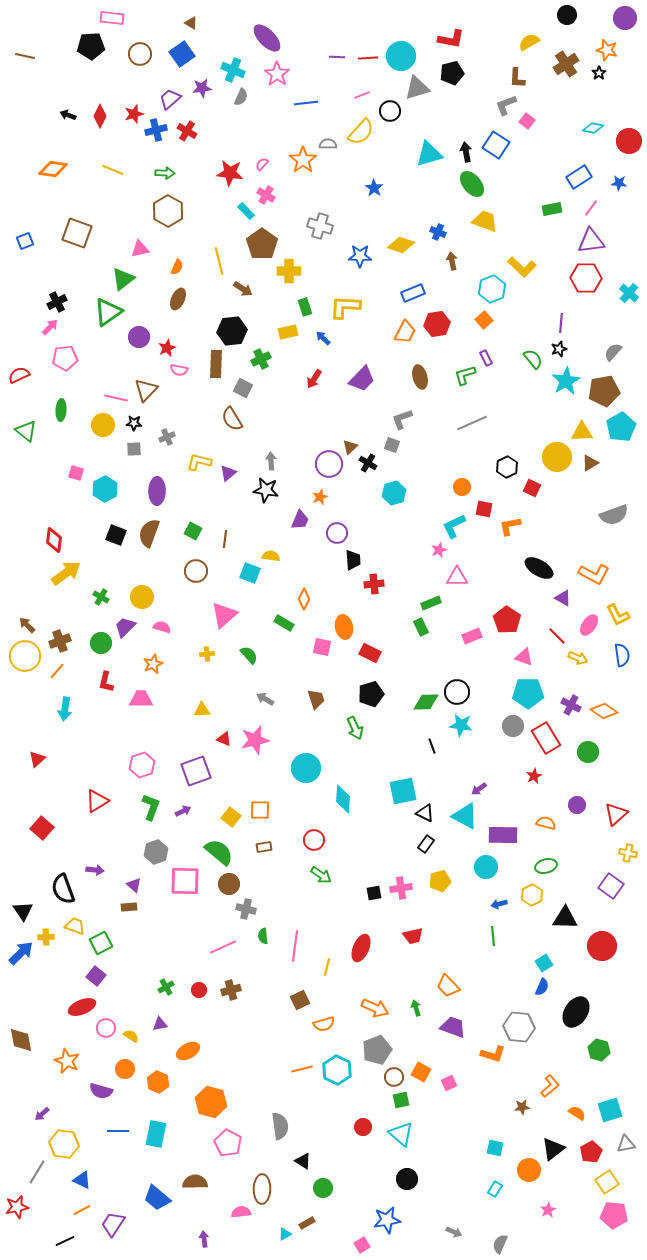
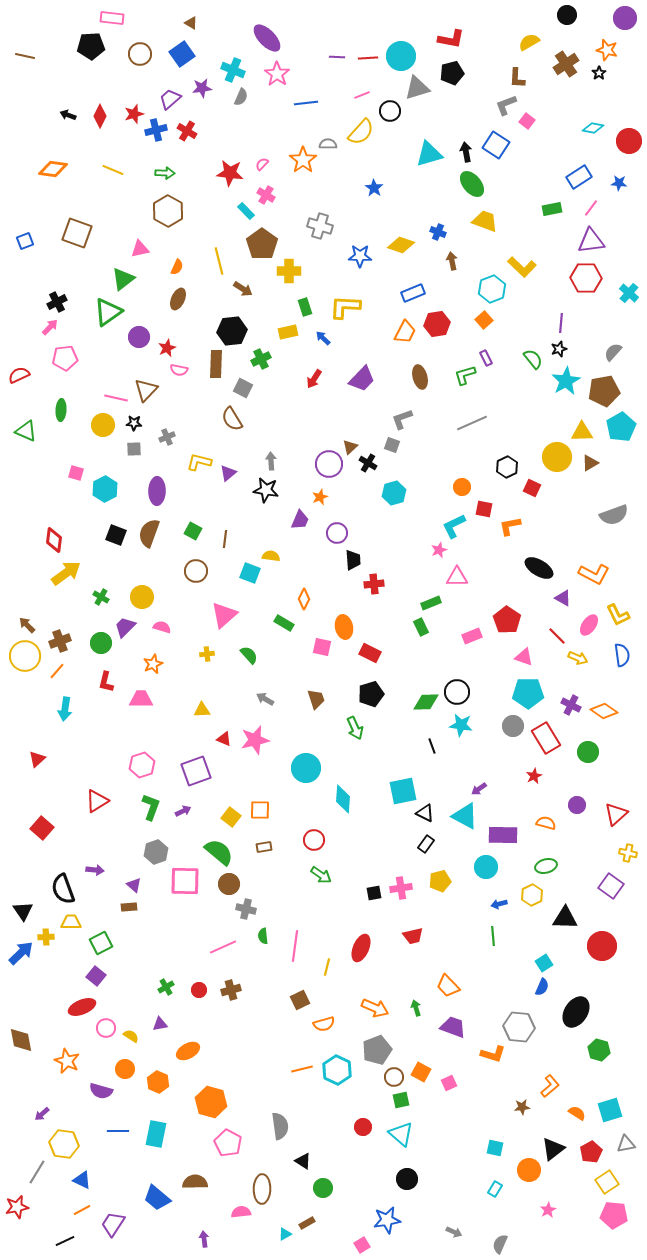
green triangle at (26, 431): rotated 15 degrees counterclockwise
yellow trapezoid at (75, 926): moved 4 px left, 4 px up; rotated 20 degrees counterclockwise
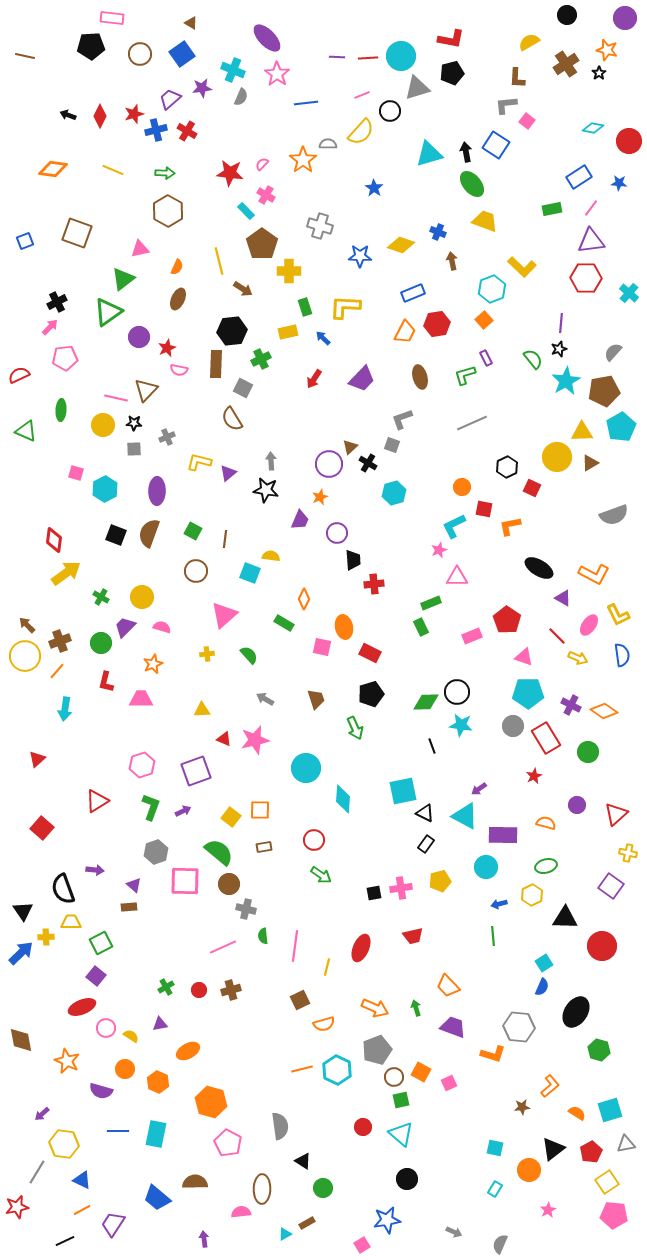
gray L-shape at (506, 105): rotated 15 degrees clockwise
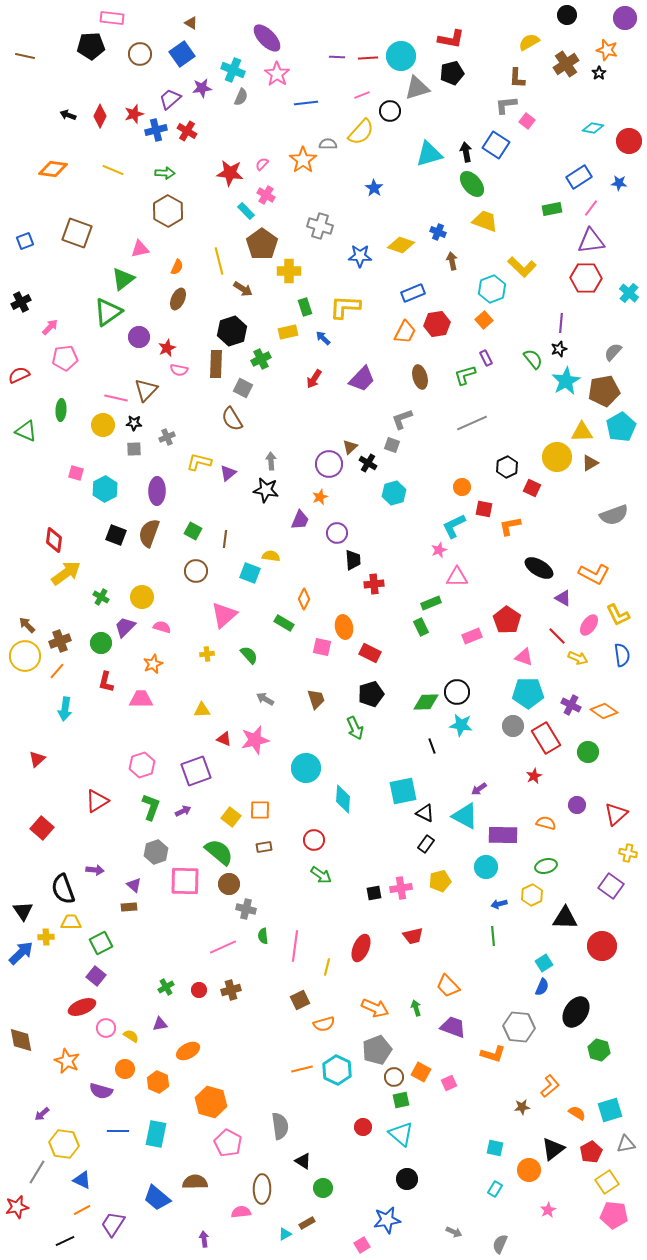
black cross at (57, 302): moved 36 px left
black hexagon at (232, 331): rotated 12 degrees counterclockwise
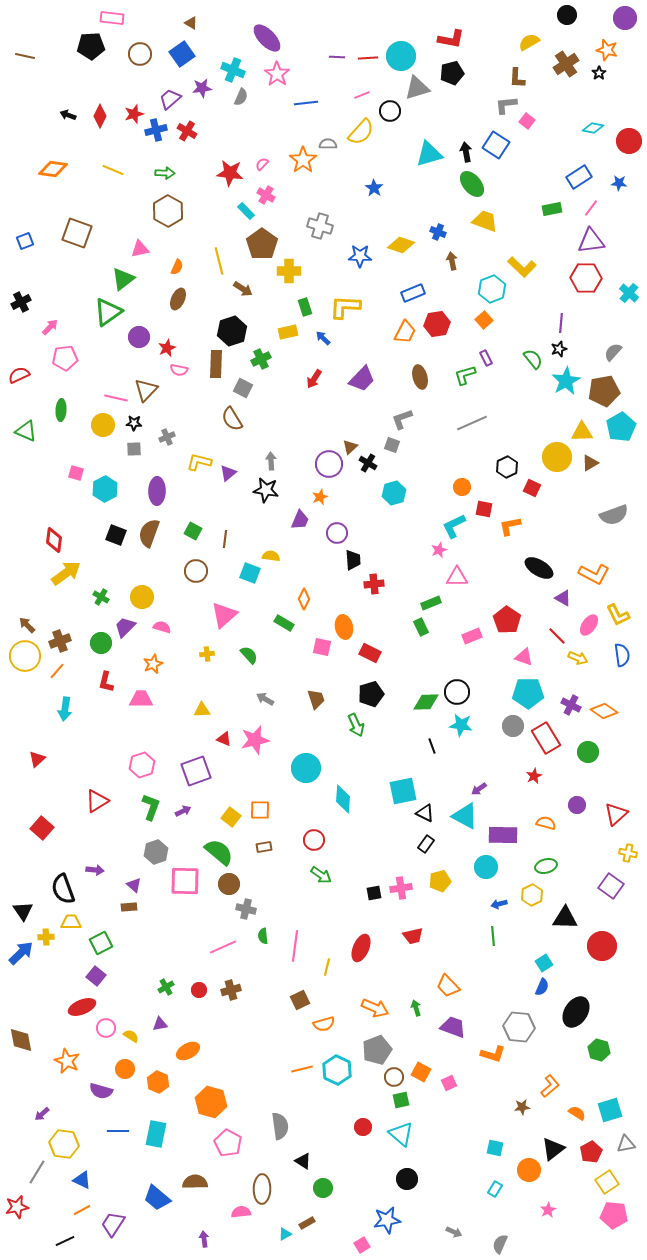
green arrow at (355, 728): moved 1 px right, 3 px up
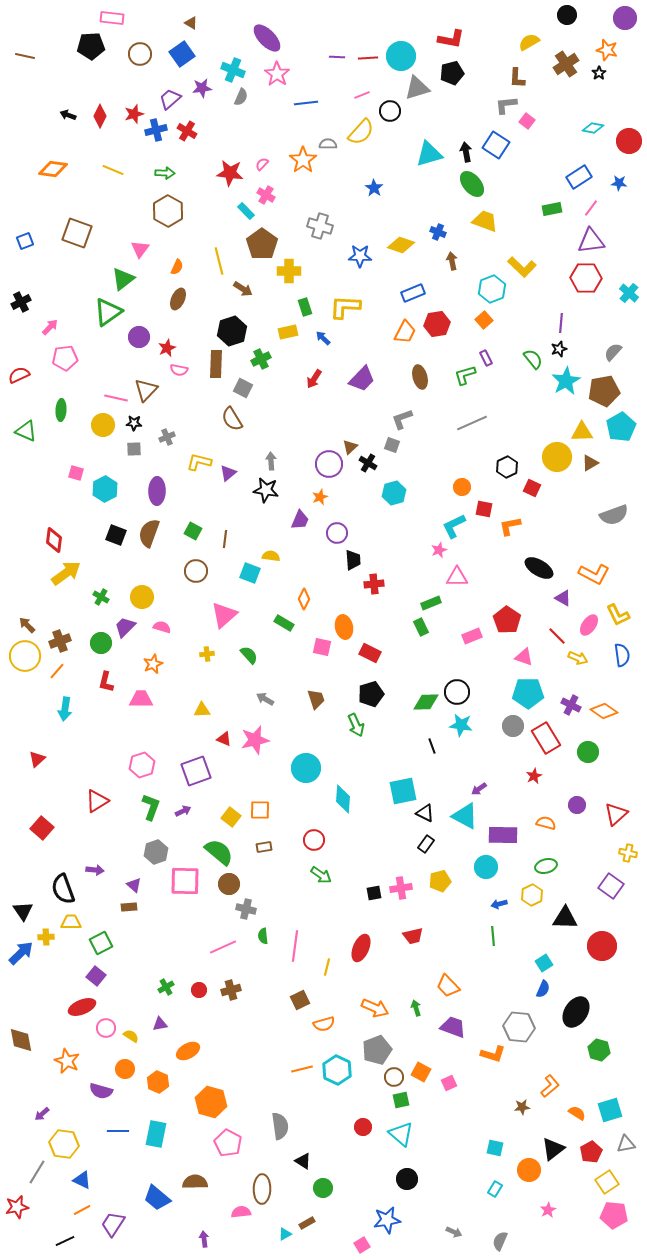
pink triangle at (140, 249): rotated 42 degrees counterclockwise
blue semicircle at (542, 987): moved 1 px right, 2 px down
gray semicircle at (500, 1244): moved 3 px up
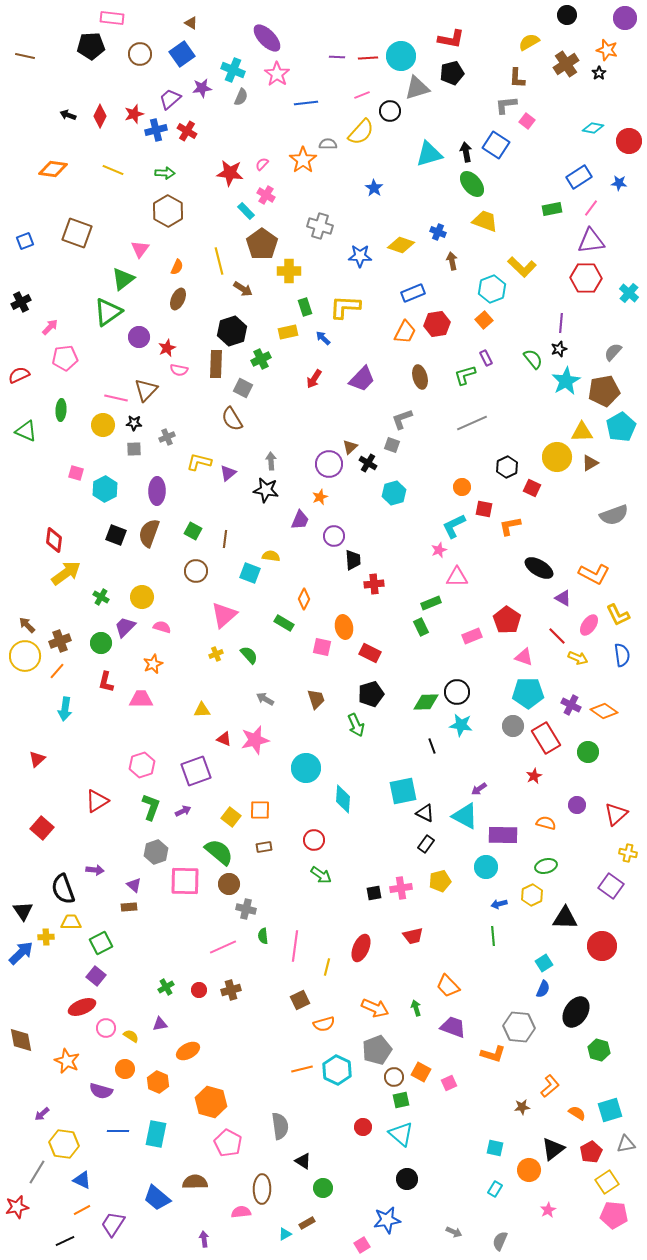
purple circle at (337, 533): moved 3 px left, 3 px down
yellow cross at (207, 654): moved 9 px right; rotated 16 degrees counterclockwise
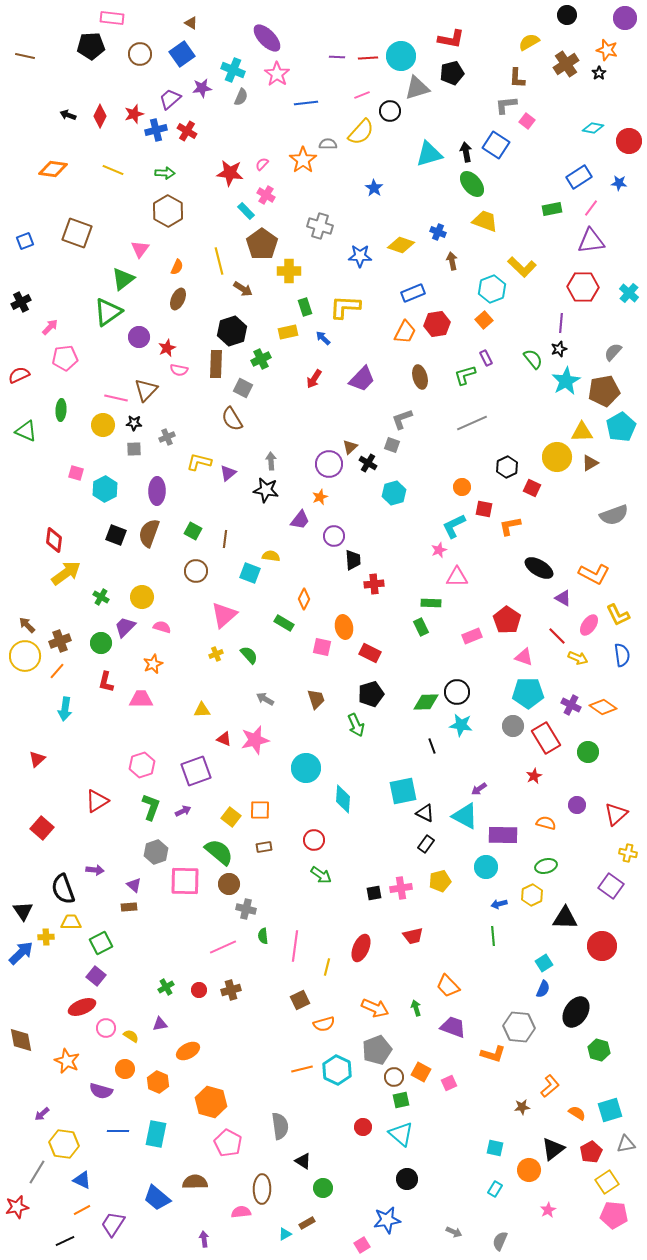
red hexagon at (586, 278): moved 3 px left, 9 px down
purple trapezoid at (300, 520): rotated 15 degrees clockwise
green rectangle at (431, 603): rotated 24 degrees clockwise
orange diamond at (604, 711): moved 1 px left, 4 px up
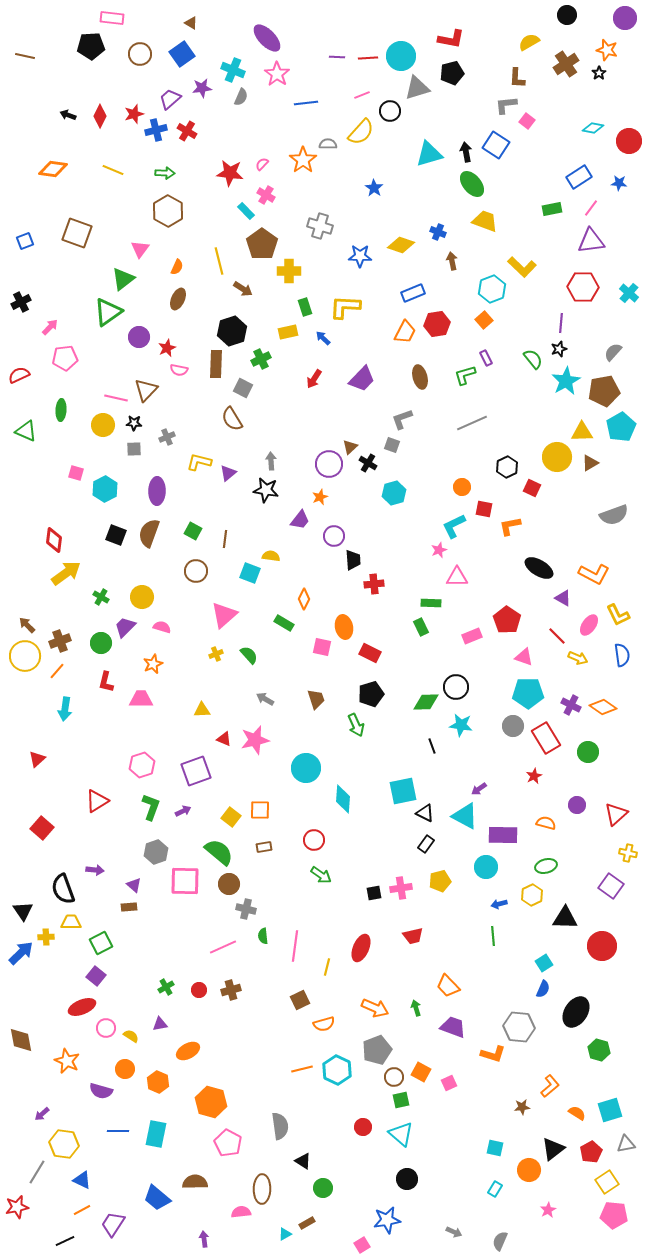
black circle at (457, 692): moved 1 px left, 5 px up
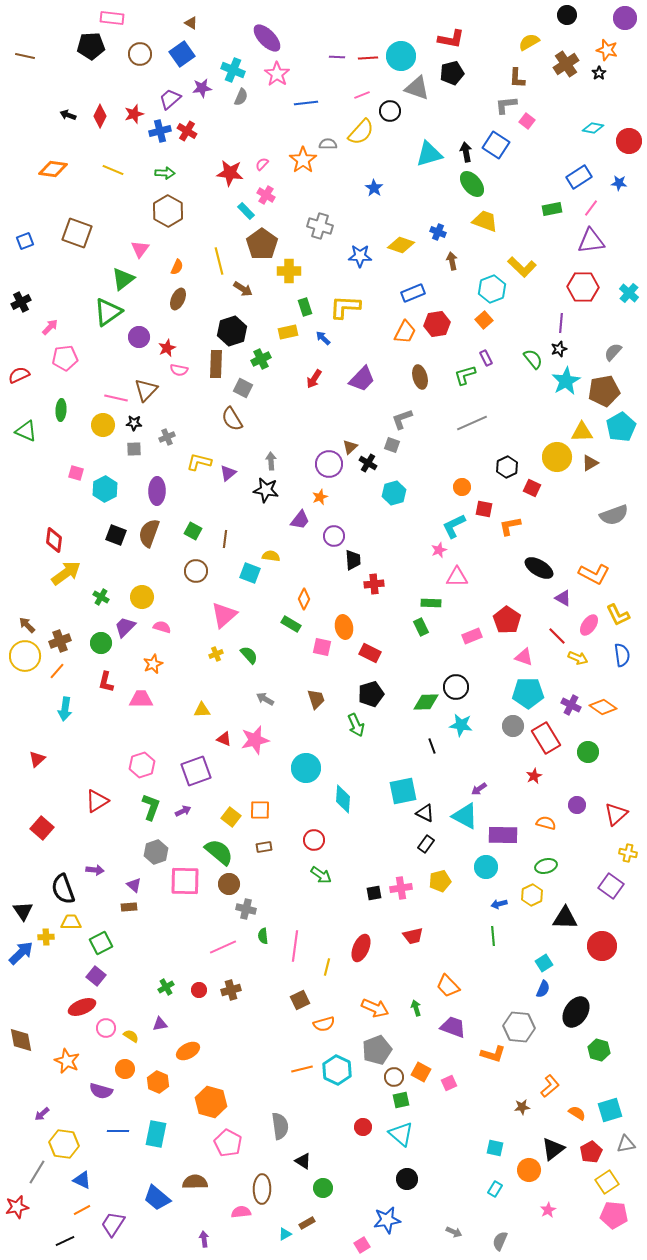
gray triangle at (417, 88): rotated 36 degrees clockwise
blue cross at (156, 130): moved 4 px right, 1 px down
green rectangle at (284, 623): moved 7 px right, 1 px down
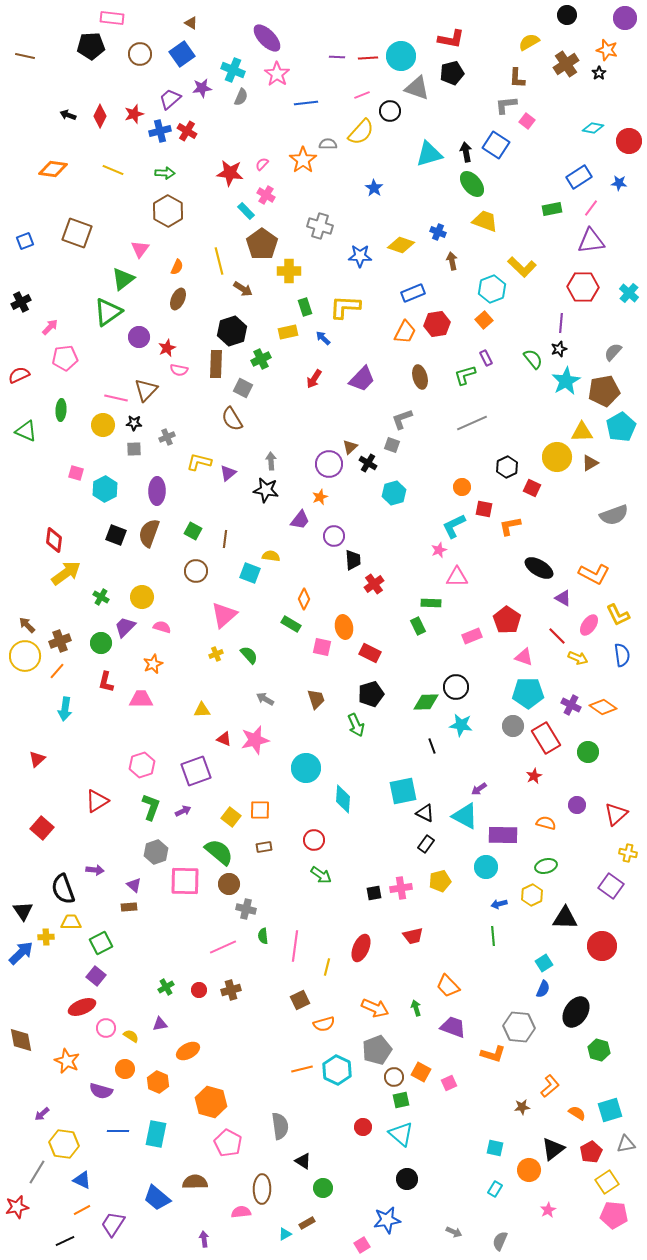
red cross at (374, 584): rotated 30 degrees counterclockwise
green rectangle at (421, 627): moved 3 px left, 1 px up
